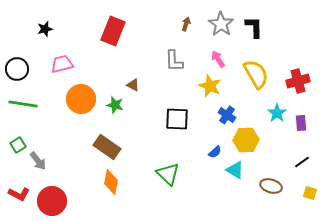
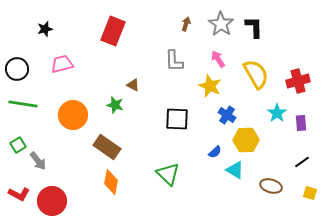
orange circle: moved 8 px left, 16 px down
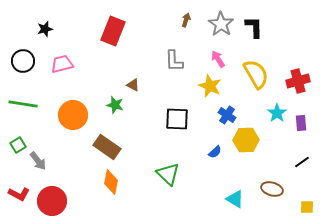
brown arrow: moved 4 px up
black circle: moved 6 px right, 8 px up
cyan triangle: moved 29 px down
brown ellipse: moved 1 px right, 3 px down
yellow square: moved 3 px left, 14 px down; rotated 16 degrees counterclockwise
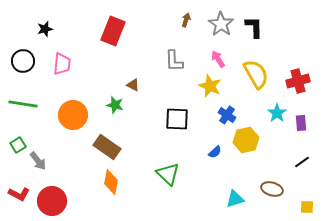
pink trapezoid: rotated 110 degrees clockwise
yellow hexagon: rotated 10 degrees counterclockwise
cyan triangle: rotated 48 degrees counterclockwise
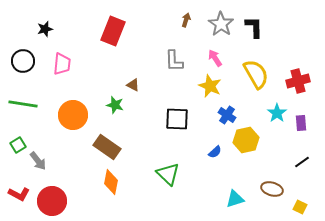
pink arrow: moved 3 px left, 1 px up
yellow square: moved 7 px left; rotated 24 degrees clockwise
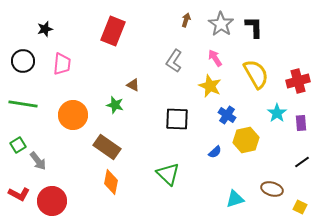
gray L-shape: rotated 35 degrees clockwise
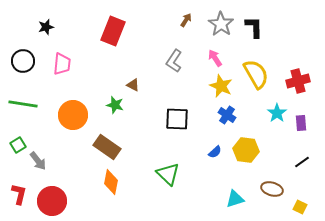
brown arrow: rotated 16 degrees clockwise
black star: moved 1 px right, 2 px up
yellow star: moved 11 px right
yellow hexagon: moved 10 px down; rotated 20 degrees clockwise
red L-shape: rotated 105 degrees counterclockwise
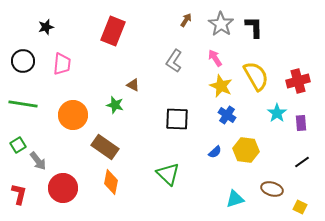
yellow semicircle: moved 2 px down
brown rectangle: moved 2 px left
red circle: moved 11 px right, 13 px up
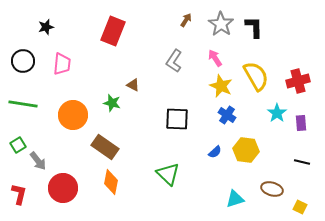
green star: moved 3 px left, 2 px up
black line: rotated 49 degrees clockwise
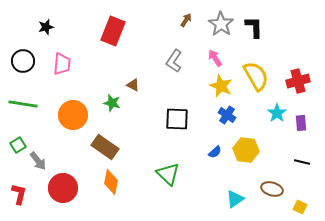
cyan triangle: rotated 18 degrees counterclockwise
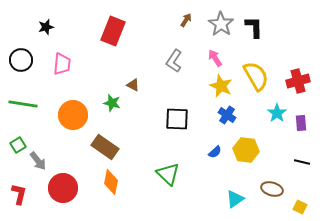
black circle: moved 2 px left, 1 px up
